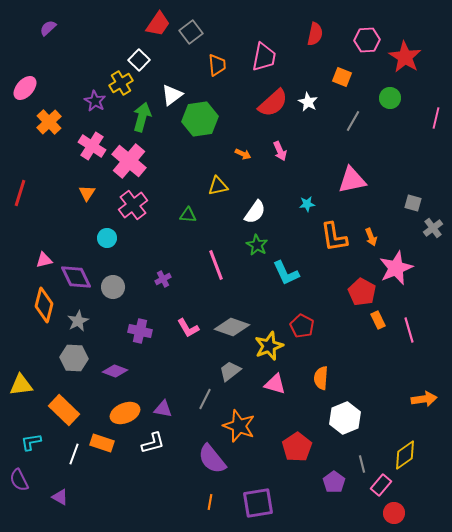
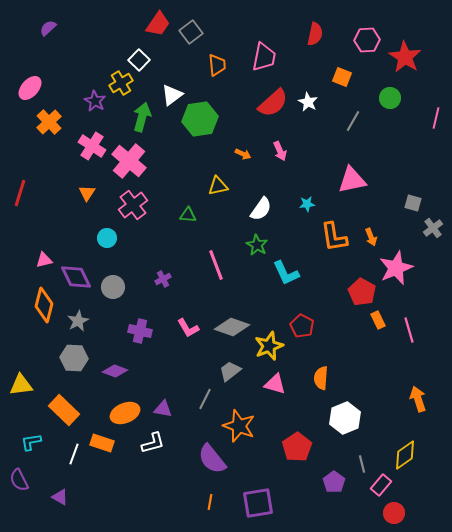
pink ellipse at (25, 88): moved 5 px right
white semicircle at (255, 212): moved 6 px right, 3 px up
orange arrow at (424, 399): moved 6 px left; rotated 100 degrees counterclockwise
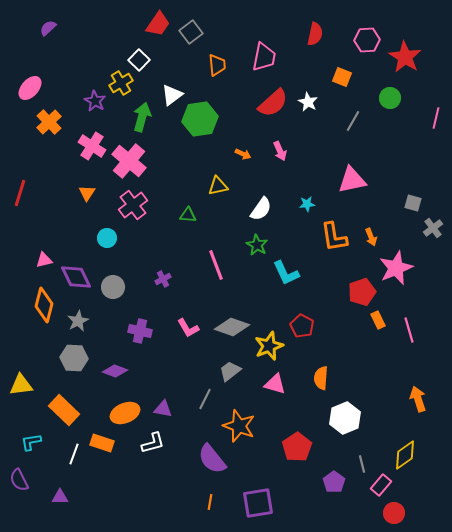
red pentagon at (362, 292): rotated 24 degrees clockwise
purple triangle at (60, 497): rotated 30 degrees counterclockwise
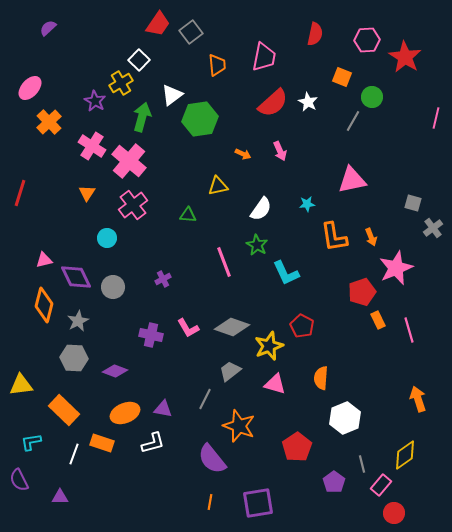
green circle at (390, 98): moved 18 px left, 1 px up
pink line at (216, 265): moved 8 px right, 3 px up
purple cross at (140, 331): moved 11 px right, 4 px down
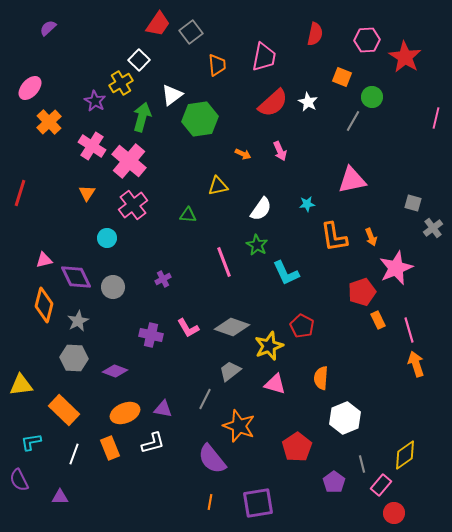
orange arrow at (418, 399): moved 2 px left, 35 px up
orange rectangle at (102, 443): moved 8 px right, 5 px down; rotated 50 degrees clockwise
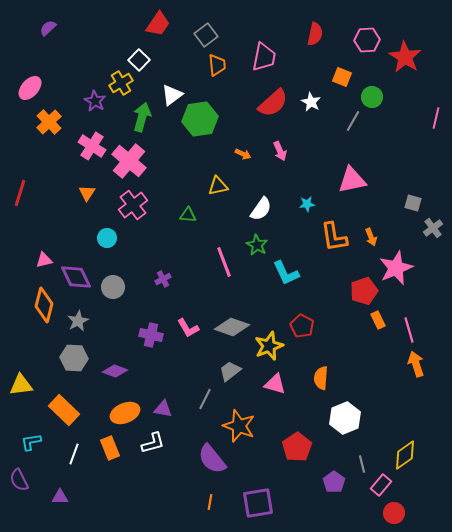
gray square at (191, 32): moved 15 px right, 3 px down
white star at (308, 102): moved 3 px right
red pentagon at (362, 292): moved 2 px right, 1 px up
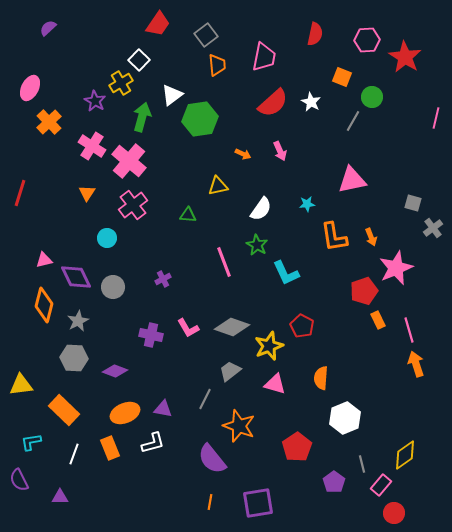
pink ellipse at (30, 88): rotated 15 degrees counterclockwise
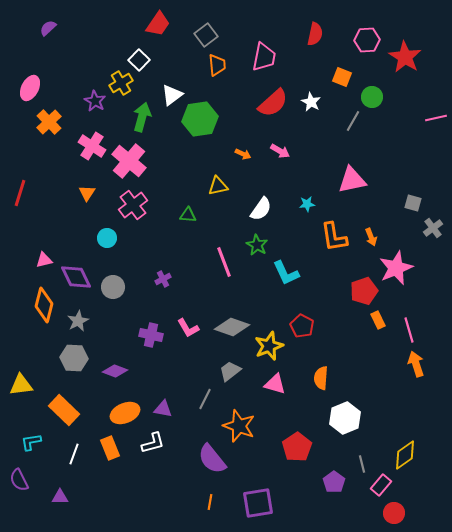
pink line at (436, 118): rotated 65 degrees clockwise
pink arrow at (280, 151): rotated 36 degrees counterclockwise
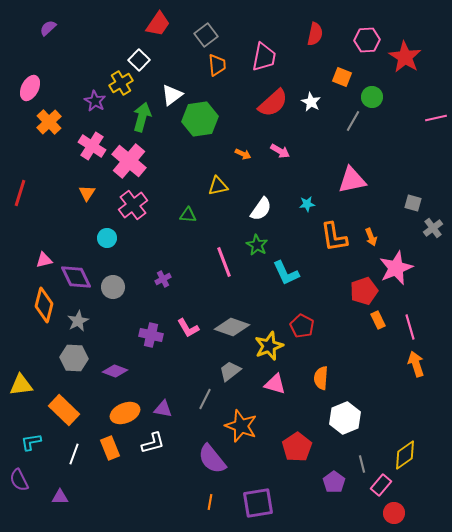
pink line at (409, 330): moved 1 px right, 3 px up
orange star at (239, 426): moved 2 px right
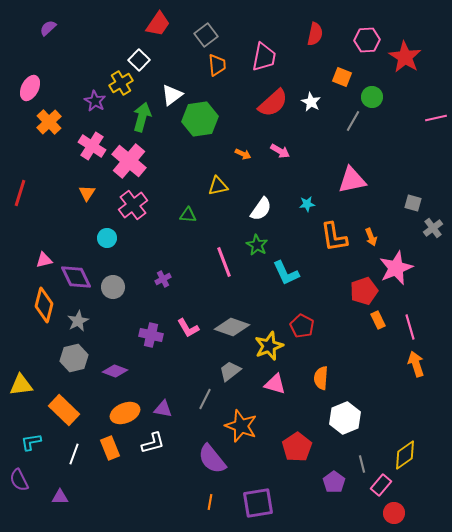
gray hexagon at (74, 358): rotated 16 degrees counterclockwise
